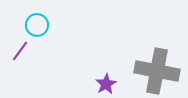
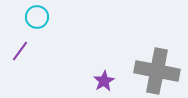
cyan circle: moved 8 px up
purple star: moved 2 px left, 3 px up
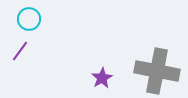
cyan circle: moved 8 px left, 2 px down
purple star: moved 2 px left, 3 px up
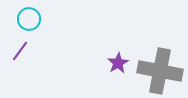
gray cross: moved 3 px right
purple star: moved 16 px right, 15 px up
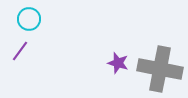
purple star: rotated 25 degrees counterclockwise
gray cross: moved 2 px up
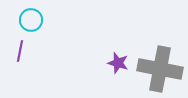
cyan circle: moved 2 px right, 1 px down
purple line: rotated 25 degrees counterclockwise
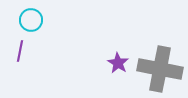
purple star: rotated 15 degrees clockwise
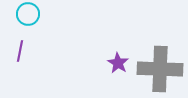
cyan circle: moved 3 px left, 6 px up
gray cross: rotated 9 degrees counterclockwise
